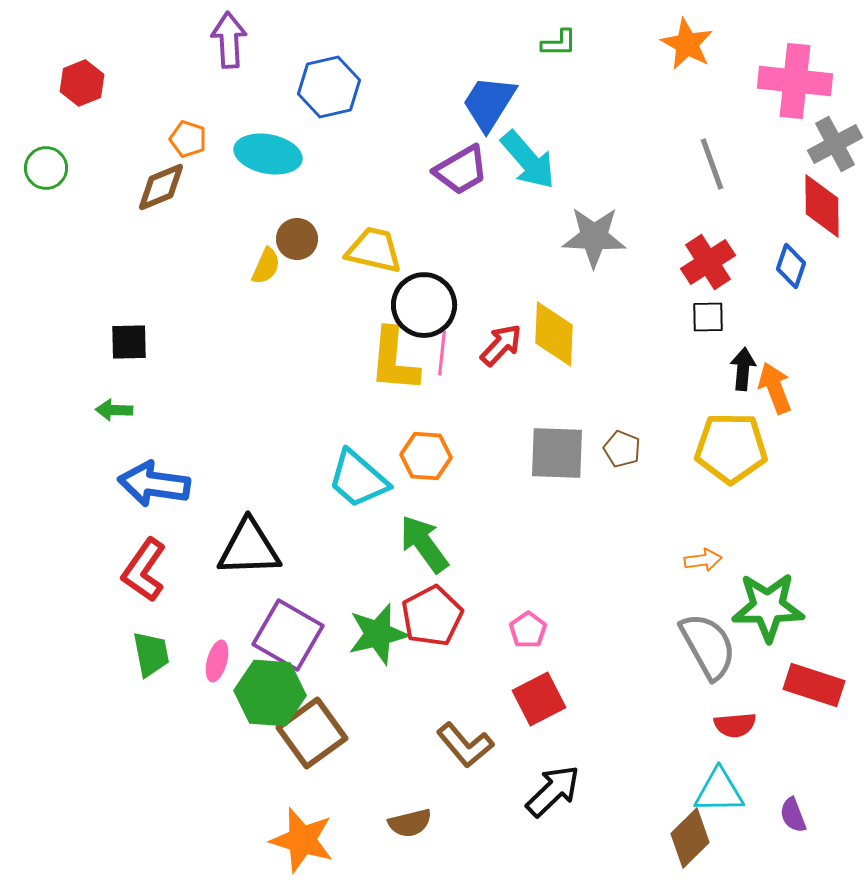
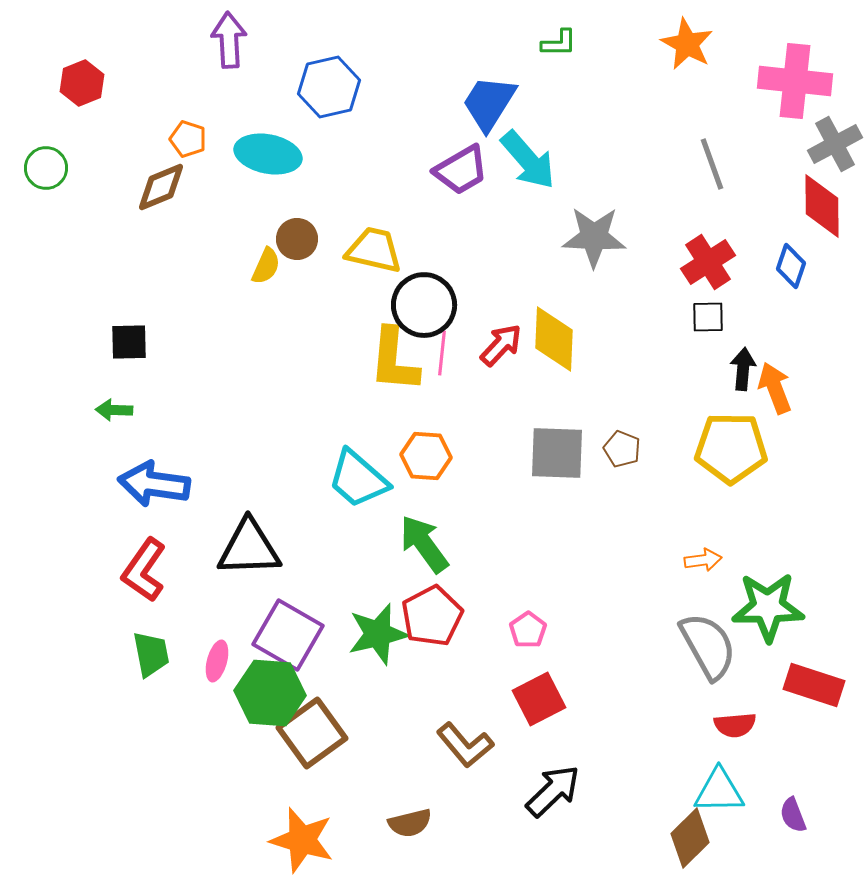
yellow diamond at (554, 334): moved 5 px down
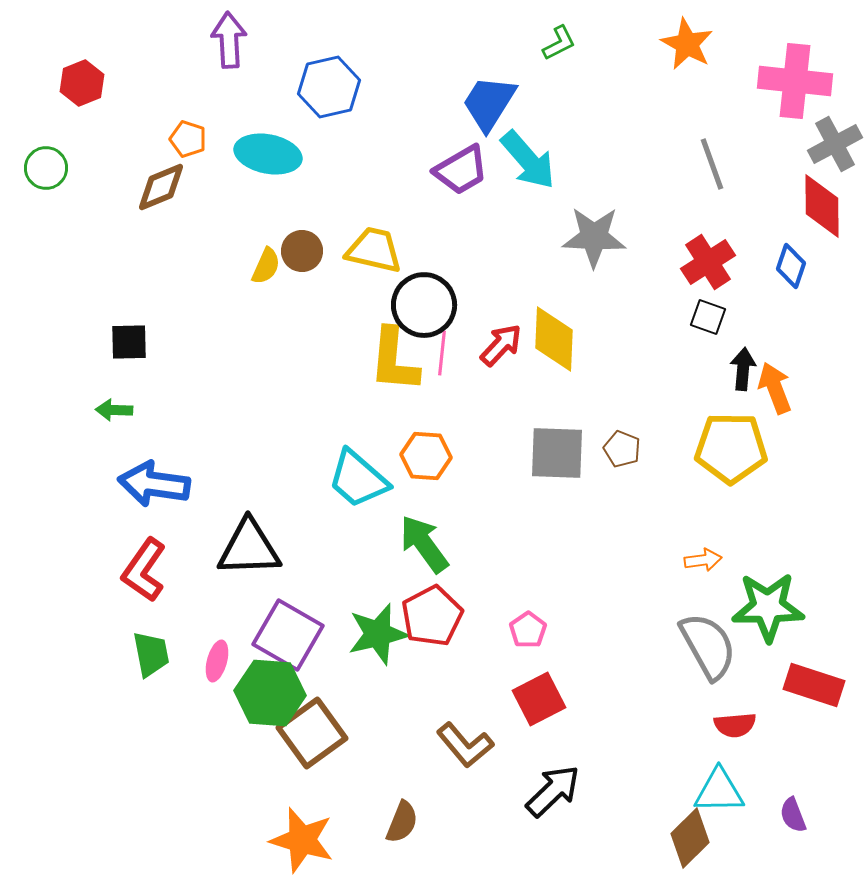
green L-shape at (559, 43): rotated 27 degrees counterclockwise
brown circle at (297, 239): moved 5 px right, 12 px down
black square at (708, 317): rotated 21 degrees clockwise
brown semicircle at (410, 823): moved 8 px left, 1 px up; rotated 54 degrees counterclockwise
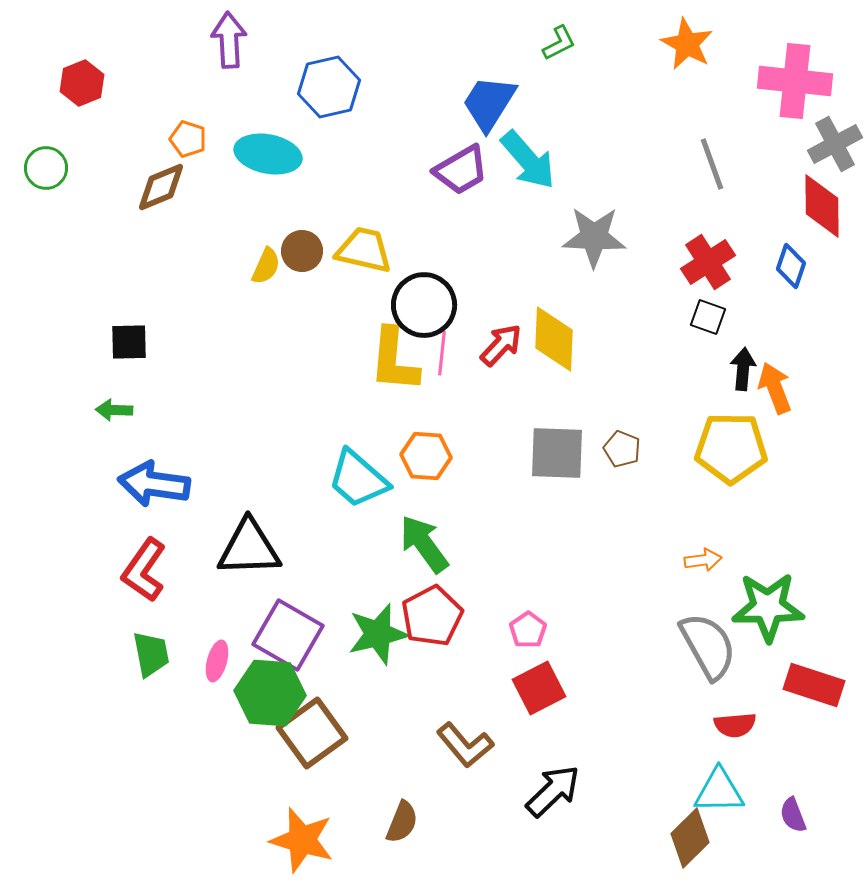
yellow trapezoid at (374, 250): moved 10 px left
red square at (539, 699): moved 11 px up
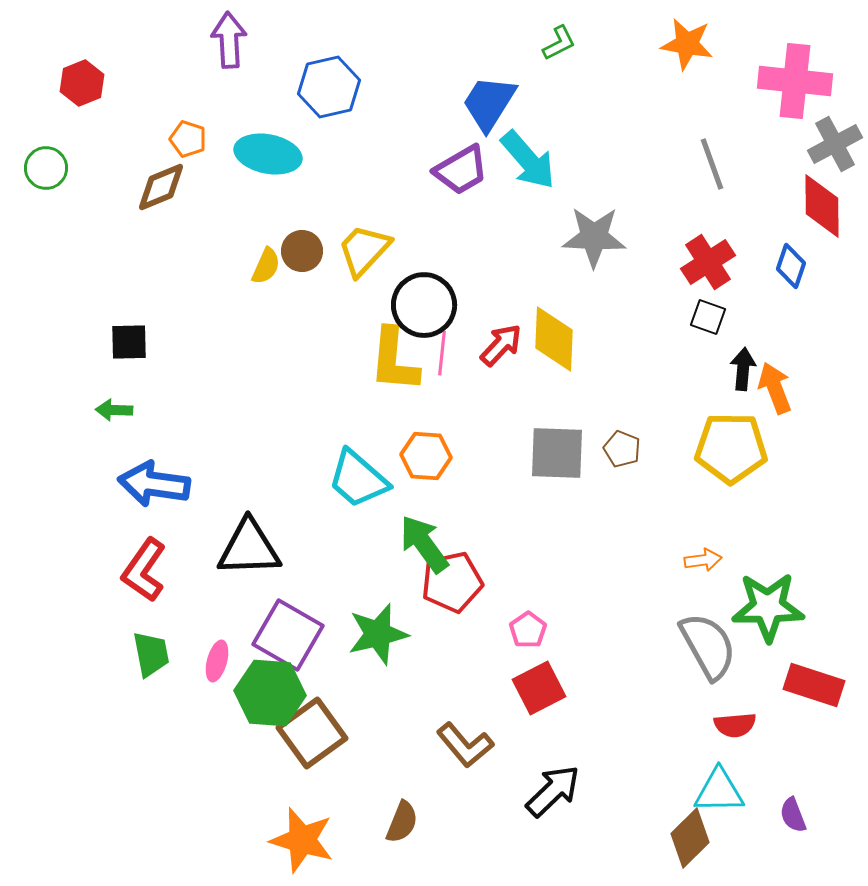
orange star at (687, 44): rotated 18 degrees counterclockwise
yellow trapezoid at (364, 250): rotated 60 degrees counterclockwise
red pentagon at (432, 616): moved 20 px right, 34 px up; rotated 16 degrees clockwise
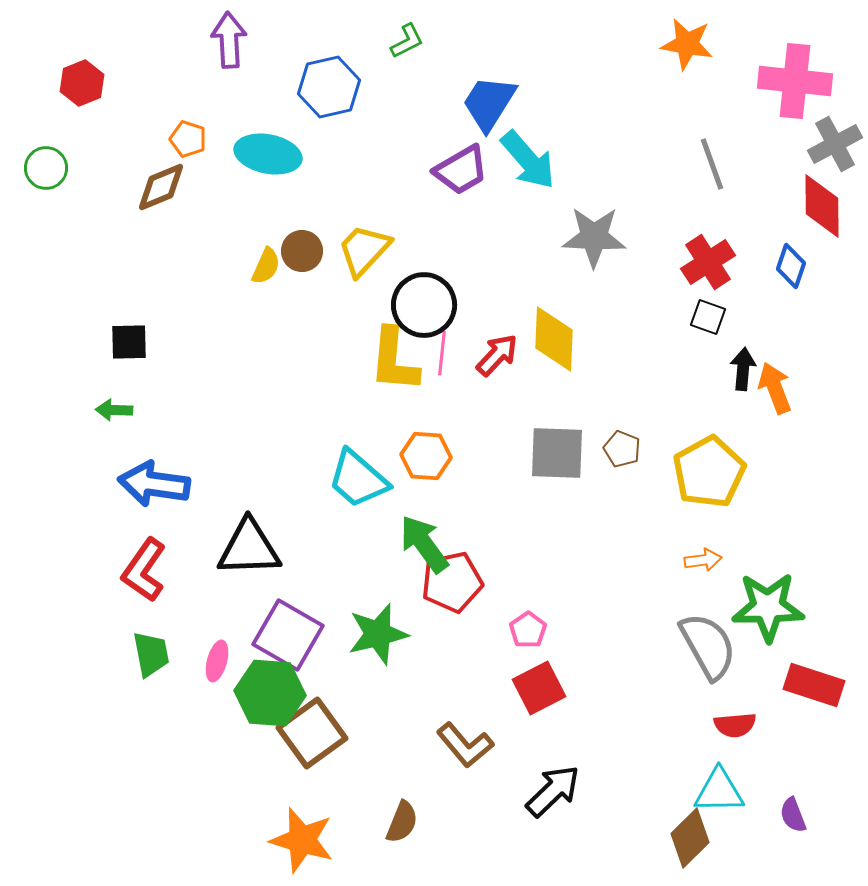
green L-shape at (559, 43): moved 152 px left, 2 px up
red arrow at (501, 345): moved 4 px left, 10 px down
yellow pentagon at (731, 448): moved 22 px left, 24 px down; rotated 30 degrees counterclockwise
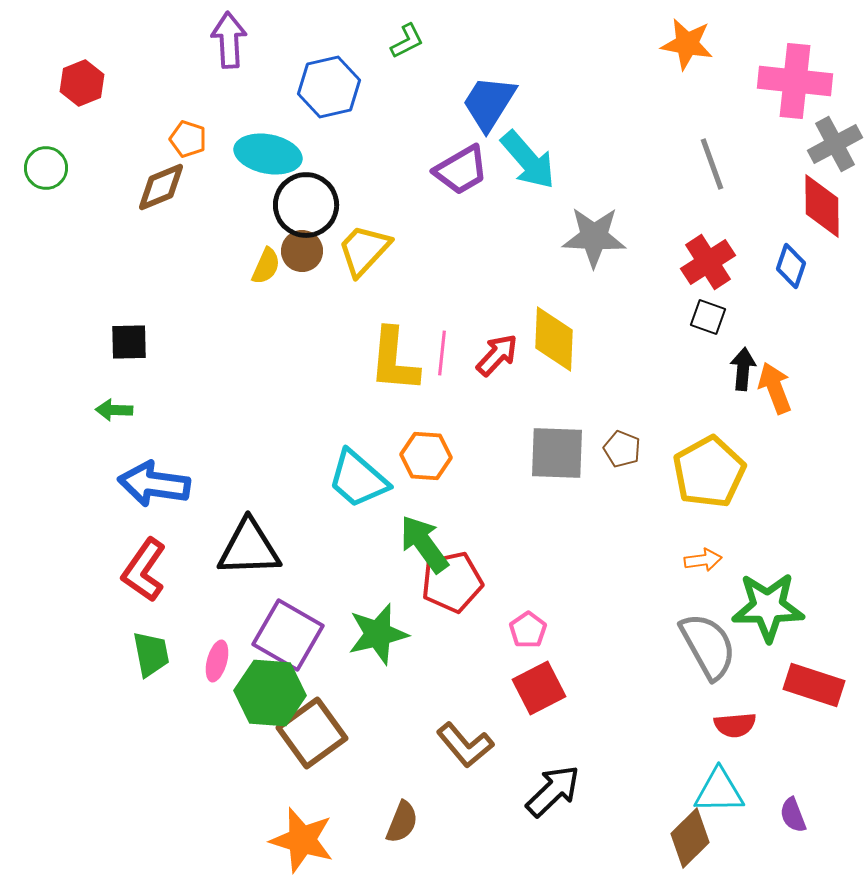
black circle at (424, 305): moved 118 px left, 100 px up
